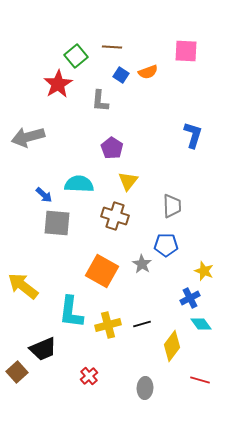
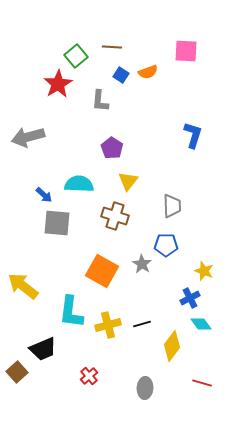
red line: moved 2 px right, 3 px down
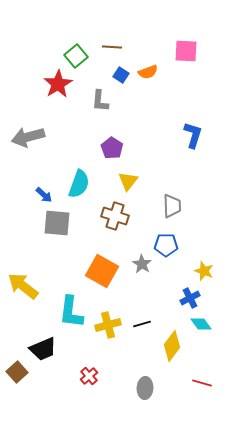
cyan semicircle: rotated 108 degrees clockwise
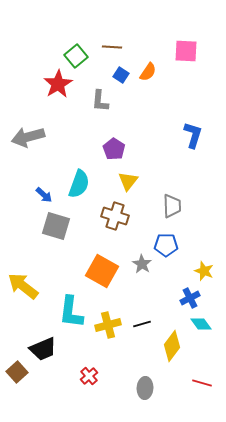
orange semicircle: rotated 36 degrees counterclockwise
purple pentagon: moved 2 px right, 1 px down
gray square: moved 1 px left, 3 px down; rotated 12 degrees clockwise
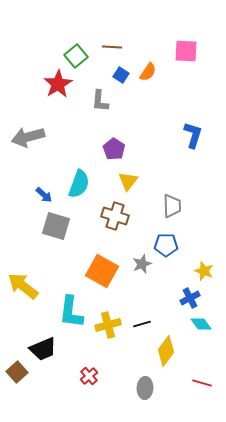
gray star: rotated 18 degrees clockwise
yellow diamond: moved 6 px left, 5 px down
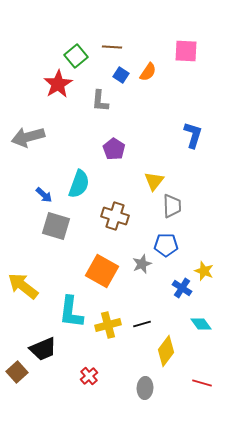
yellow triangle: moved 26 px right
blue cross: moved 8 px left, 10 px up; rotated 30 degrees counterclockwise
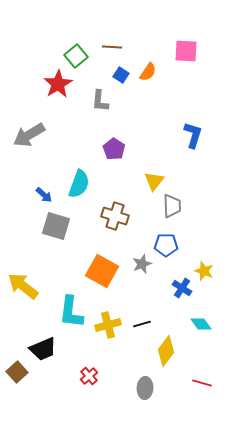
gray arrow: moved 1 px right, 2 px up; rotated 16 degrees counterclockwise
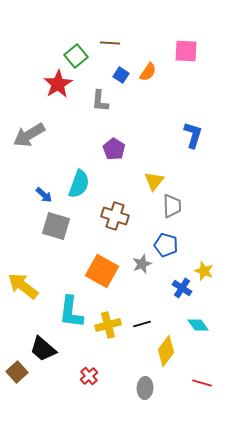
brown line: moved 2 px left, 4 px up
blue pentagon: rotated 15 degrees clockwise
cyan diamond: moved 3 px left, 1 px down
black trapezoid: rotated 64 degrees clockwise
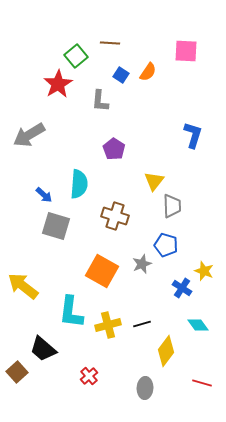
cyan semicircle: rotated 16 degrees counterclockwise
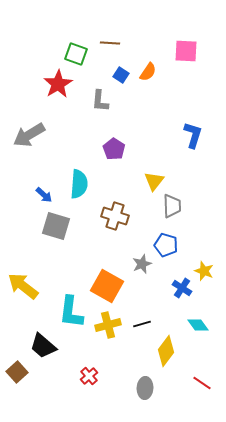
green square: moved 2 px up; rotated 30 degrees counterclockwise
orange square: moved 5 px right, 15 px down
black trapezoid: moved 3 px up
red line: rotated 18 degrees clockwise
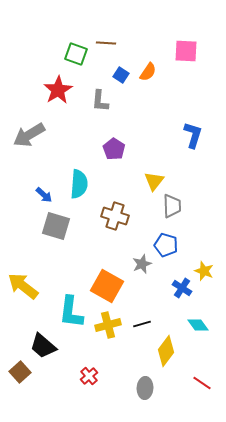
brown line: moved 4 px left
red star: moved 6 px down
brown square: moved 3 px right
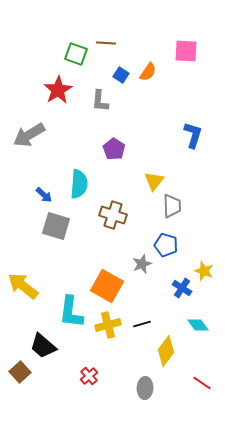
brown cross: moved 2 px left, 1 px up
